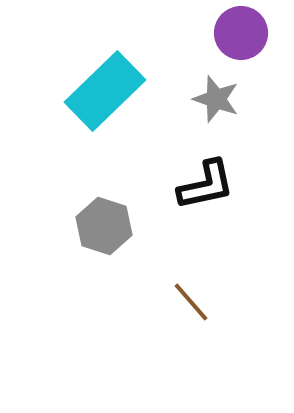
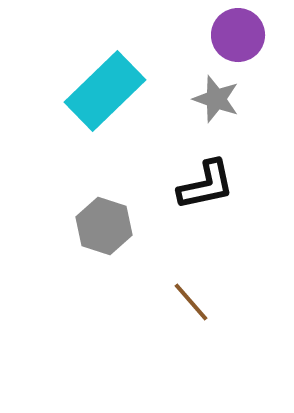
purple circle: moved 3 px left, 2 px down
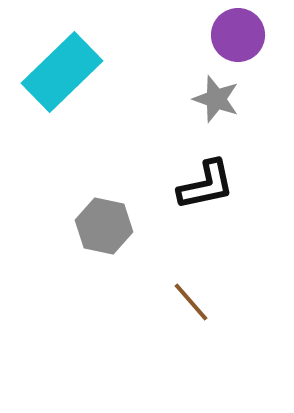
cyan rectangle: moved 43 px left, 19 px up
gray hexagon: rotated 6 degrees counterclockwise
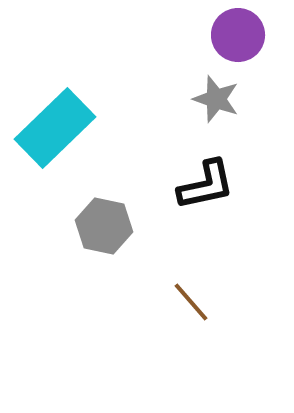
cyan rectangle: moved 7 px left, 56 px down
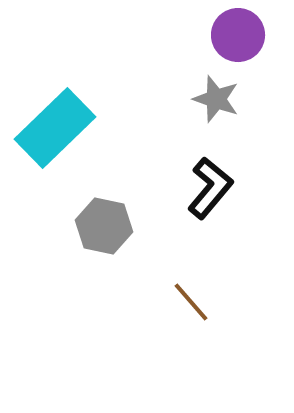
black L-shape: moved 4 px right, 3 px down; rotated 38 degrees counterclockwise
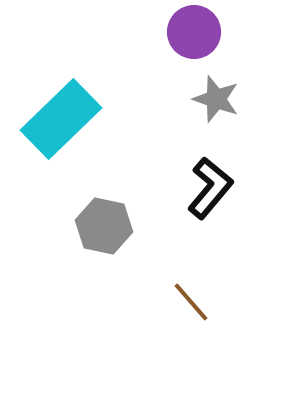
purple circle: moved 44 px left, 3 px up
cyan rectangle: moved 6 px right, 9 px up
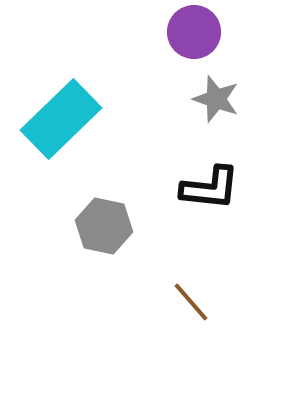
black L-shape: rotated 56 degrees clockwise
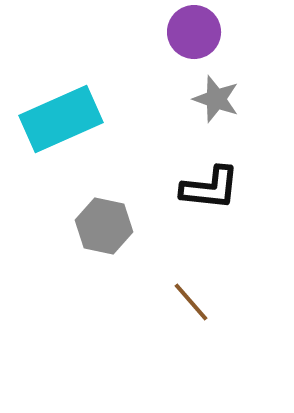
cyan rectangle: rotated 20 degrees clockwise
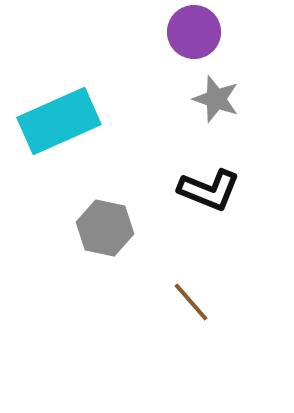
cyan rectangle: moved 2 px left, 2 px down
black L-shape: moved 1 px left, 2 px down; rotated 16 degrees clockwise
gray hexagon: moved 1 px right, 2 px down
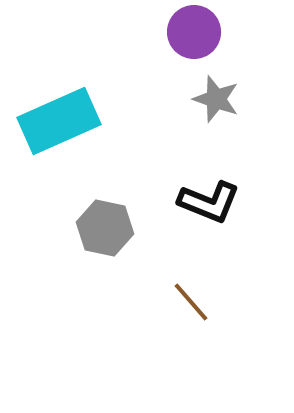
black L-shape: moved 12 px down
